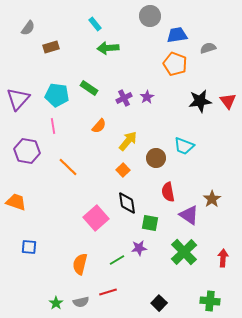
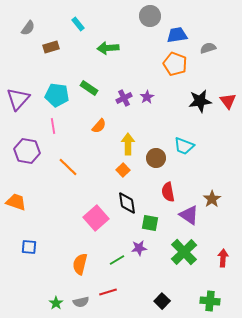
cyan rectangle at (95, 24): moved 17 px left
yellow arrow at (128, 141): moved 3 px down; rotated 40 degrees counterclockwise
black square at (159, 303): moved 3 px right, 2 px up
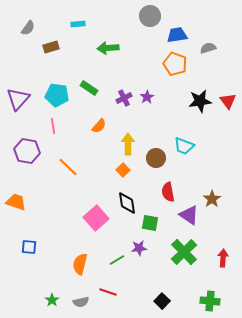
cyan rectangle at (78, 24): rotated 56 degrees counterclockwise
red line at (108, 292): rotated 36 degrees clockwise
green star at (56, 303): moved 4 px left, 3 px up
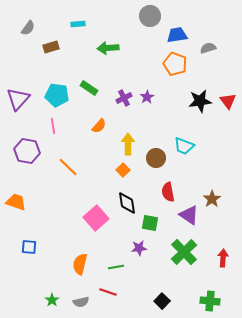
green line at (117, 260): moved 1 px left, 7 px down; rotated 21 degrees clockwise
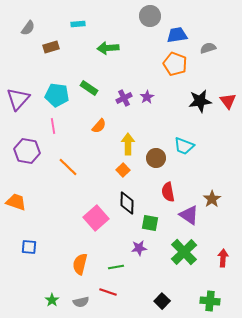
black diamond at (127, 203): rotated 10 degrees clockwise
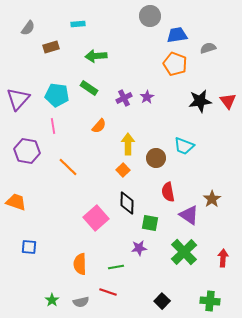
green arrow at (108, 48): moved 12 px left, 8 px down
orange semicircle at (80, 264): rotated 15 degrees counterclockwise
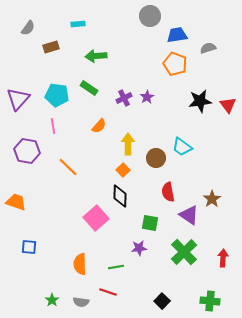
red triangle at (228, 101): moved 4 px down
cyan trapezoid at (184, 146): moved 2 px left, 1 px down; rotated 15 degrees clockwise
black diamond at (127, 203): moved 7 px left, 7 px up
gray semicircle at (81, 302): rotated 21 degrees clockwise
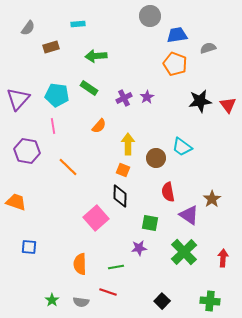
orange square at (123, 170): rotated 24 degrees counterclockwise
